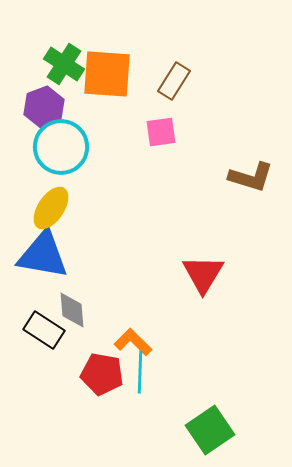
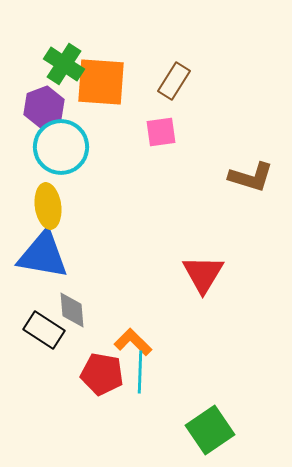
orange square: moved 6 px left, 8 px down
yellow ellipse: moved 3 px left, 2 px up; rotated 42 degrees counterclockwise
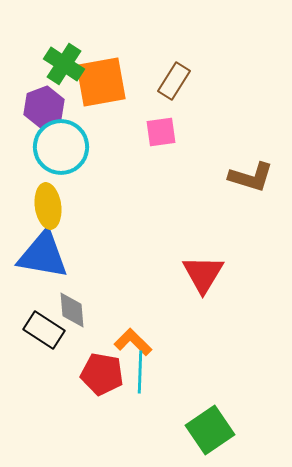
orange square: rotated 14 degrees counterclockwise
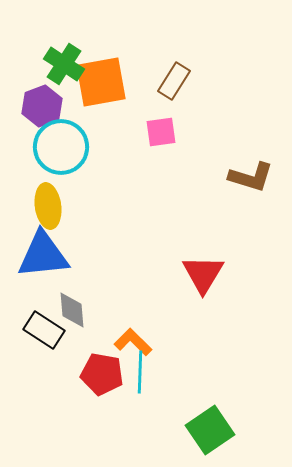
purple hexagon: moved 2 px left, 1 px up
blue triangle: rotated 16 degrees counterclockwise
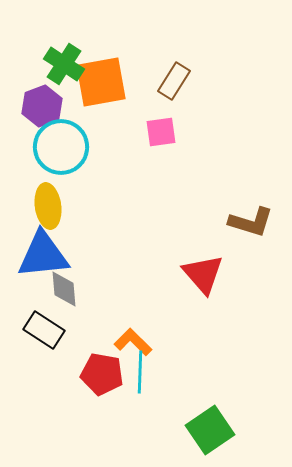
brown L-shape: moved 45 px down
red triangle: rotated 12 degrees counterclockwise
gray diamond: moved 8 px left, 21 px up
